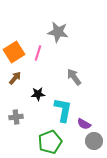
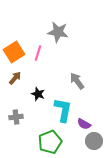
gray arrow: moved 3 px right, 4 px down
black star: rotated 24 degrees clockwise
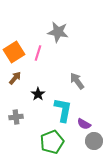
black star: rotated 16 degrees clockwise
green pentagon: moved 2 px right
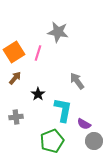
green pentagon: moved 1 px up
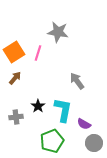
black star: moved 12 px down
gray circle: moved 2 px down
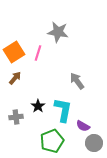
purple semicircle: moved 1 px left, 2 px down
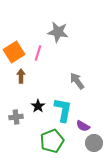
brown arrow: moved 6 px right, 2 px up; rotated 40 degrees counterclockwise
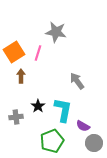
gray star: moved 2 px left
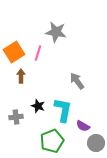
black star: rotated 16 degrees counterclockwise
gray circle: moved 2 px right
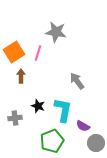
gray cross: moved 1 px left, 1 px down
